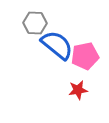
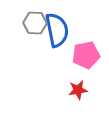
blue semicircle: moved 15 px up; rotated 40 degrees clockwise
pink pentagon: moved 1 px right, 1 px up
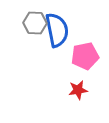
pink pentagon: moved 1 px left, 1 px down
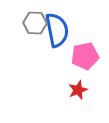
red star: rotated 12 degrees counterclockwise
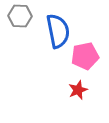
gray hexagon: moved 15 px left, 7 px up
blue semicircle: moved 1 px right, 1 px down
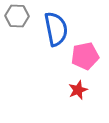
gray hexagon: moved 3 px left
blue semicircle: moved 2 px left, 2 px up
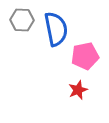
gray hexagon: moved 5 px right, 4 px down
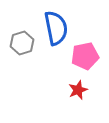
gray hexagon: moved 23 px down; rotated 20 degrees counterclockwise
blue semicircle: moved 1 px up
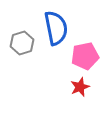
red star: moved 2 px right, 3 px up
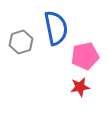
gray hexagon: moved 1 px left, 1 px up
red star: rotated 12 degrees clockwise
